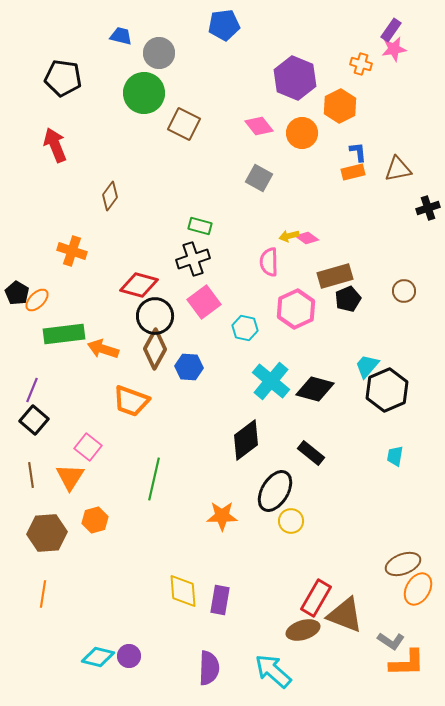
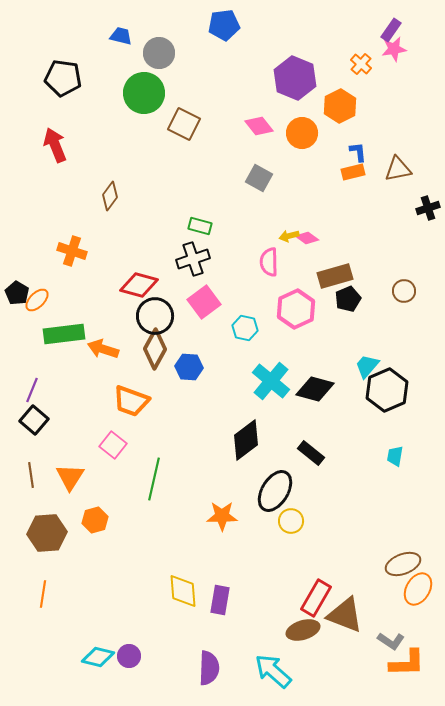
orange cross at (361, 64): rotated 25 degrees clockwise
pink square at (88, 447): moved 25 px right, 2 px up
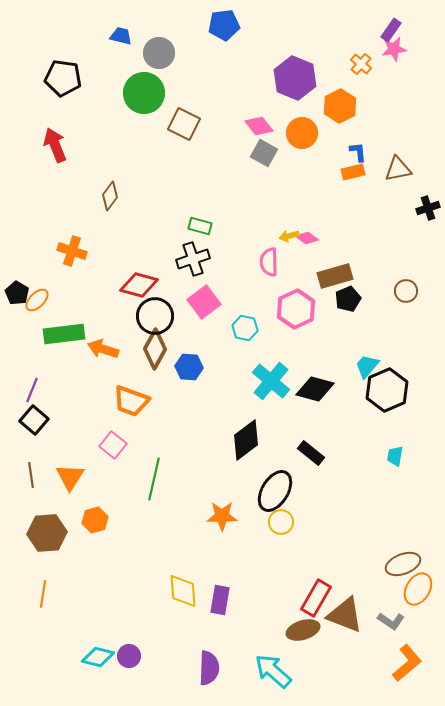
gray square at (259, 178): moved 5 px right, 25 px up
brown circle at (404, 291): moved 2 px right
yellow circle at (291, 521): moved 10 px left, 1 px down
gray L-shape at (391, 641): moved 20 px up
orange L-shape at (407, 663): rotated 39 degrees counterclockwise
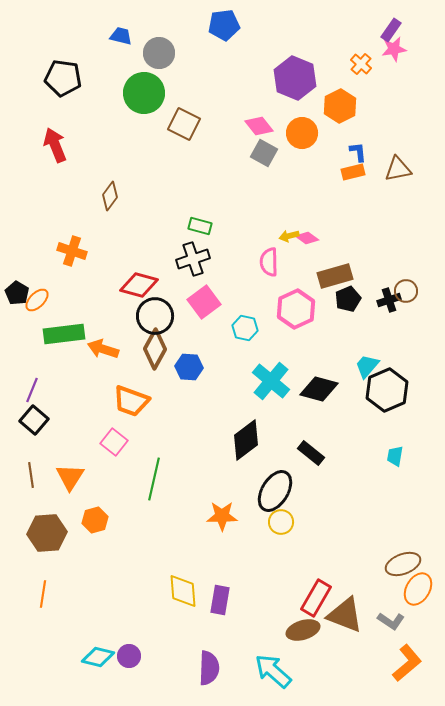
black cross at (428, 208): moved 39 px left, 92 px down
black diamond at (315, 389): moved 4 px right
pink square at (113, 445): moved 1 px right, 3 px up
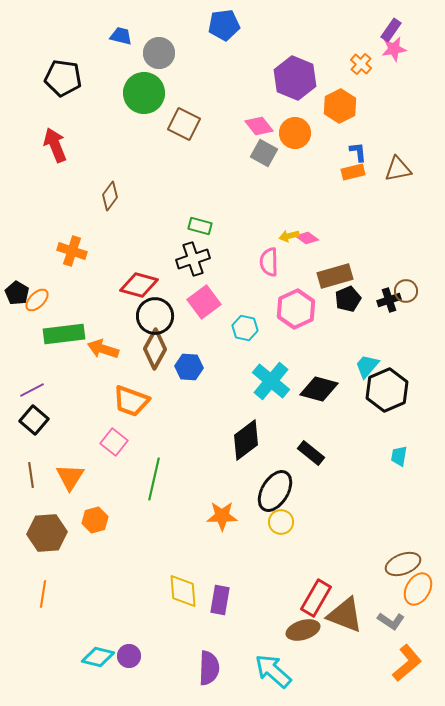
orange circle at (302, 133): moved 7 px left
purple line at (32, 390): rotated 40 degrees clockwise
cyan trapezoid at (395, 456): moved 4 px right
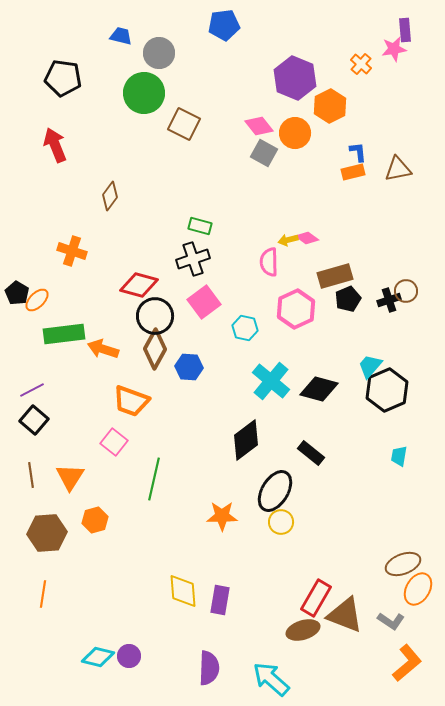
purple rectangle at (391, 30): moved 14 px right; rotated 40 degrees counterclockwise
orange hexagon at (340, 106): moved 10 px left
yellow arrow at (289, 236): moved 1 px left, 4 px down
cyan trapezoid at (367, 366): moved 3 px right
cyan arrow at (273, 671): moved 2 px left, 8 px down
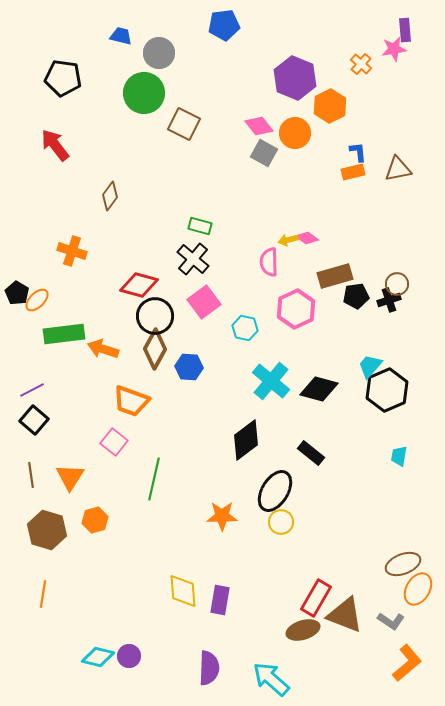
red arrow at (55, 145): rotated 16 degrees counterclockwise
black cross at (193, 259): rotated 32 degrees counterclockwise
brown circle at (406, 291): moved 9 px left, 7 px up
black pentagon at (348, 299): moved 8 px right, 3 px up; rotated 15 degrees clockwise
brown hexagon at (47, 533): moved 3 px up; rotated 21 degrees clockwise
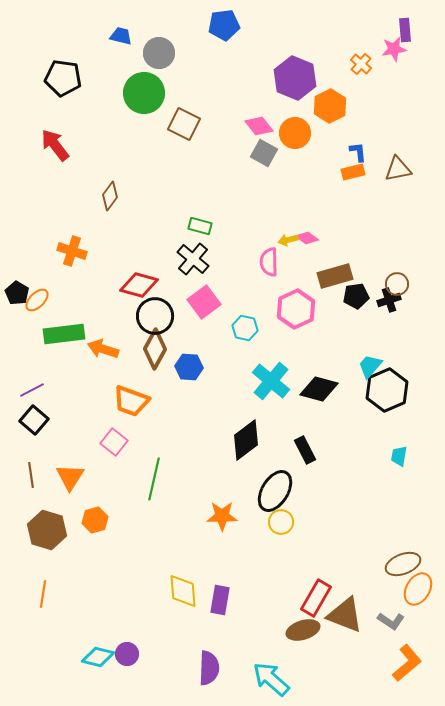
black rectangle at (311, 453): moved 6 px left, 3 px up; rotated 24 degrees clockwise
purple circle at (129, 656): moved 2 px left, 2 px up
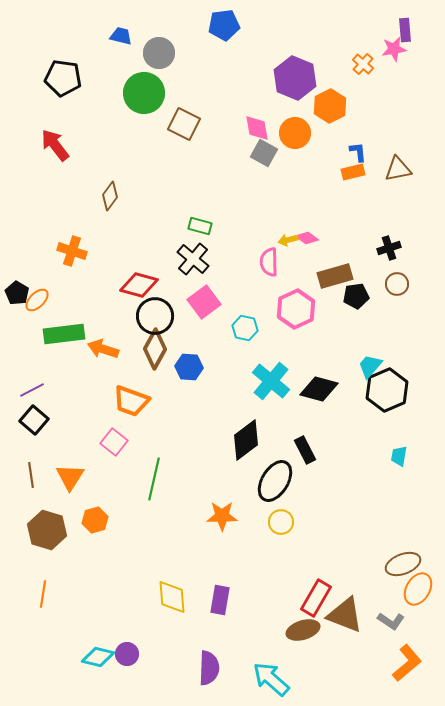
orange cross at (361, 64): moved 2 px right
pink diamond at (259, 126): moved 2 px left, 2 px down; rotated 28 degrees clockwise
black cross at (389, 300): moved 52 px up
black ellipse at (275, 491): moved 10 px up
yellow diamond at (183, 591): moved 11 px left, 6 px down
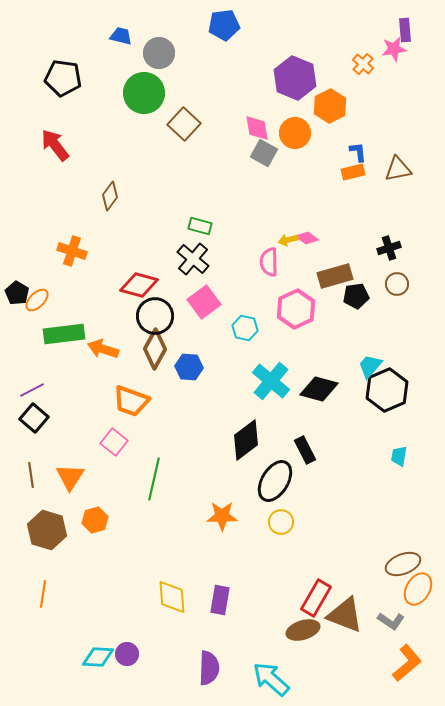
brown square at (184, 124): rotated 16 degrees clockwise
black square at (34, 420): moved 2 px up
cyan diamond at (98, 657): rotated 12 degrees counterclockwise
